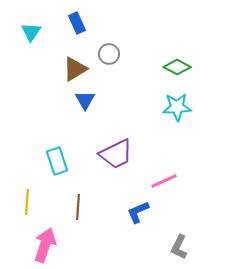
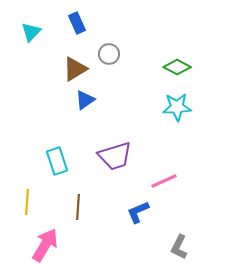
cyan triangle: rotated 10 degrees clockwise
blue triangle: rotated 25 degrees clockwise
purple trapezoid: moved 1 px left, 2 px down; rotated 9 degrees clockwise
pink arrow: rotated 12 degrees clockwise
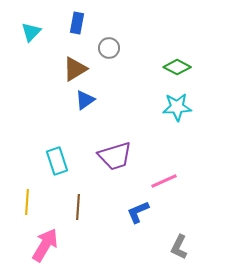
blue rectangle: rotated 35 degrees clockwise
gray circle: moved 6 px up
